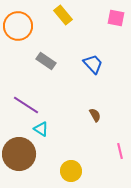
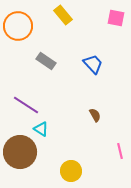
brown circle: moved 1 px right, 2 px up
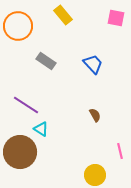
yellow circle: moved 24 px right, 4 px down
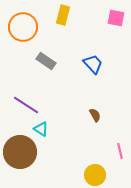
yellow rectangle: rotated 54 degrees clockwise
orange circle: moved 5 px right, 1 px down
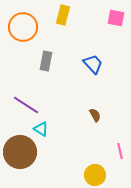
gray rectangle: rotated 66 degrees clockwise
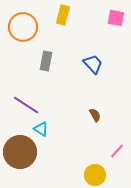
pink line: moved 3 px left; rotated 56 degrees clockwise
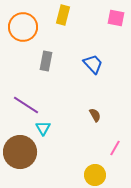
cyan triangle: moved 2 px right, 1 px up; rotated 28 degrees clockwise
pink line: moved 2 px left, 3 px up; rotated 14 degrees counterclockwise
